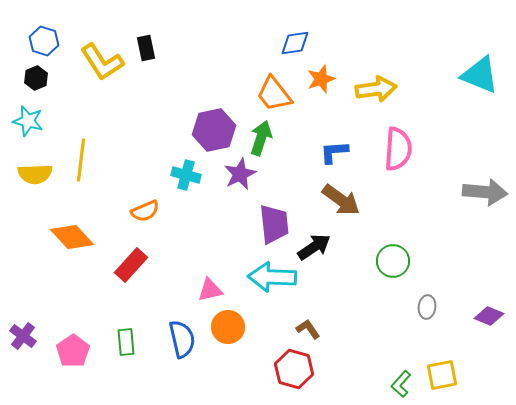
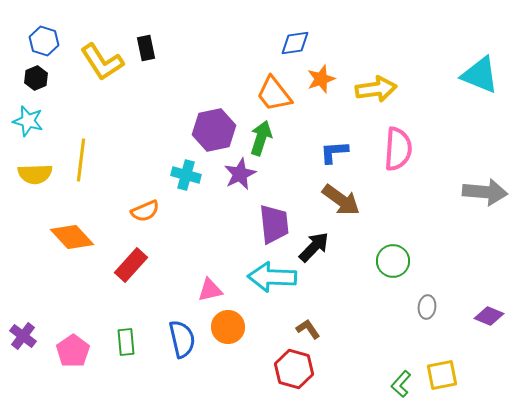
black arrow: rotated 12 degrees counterclockwise
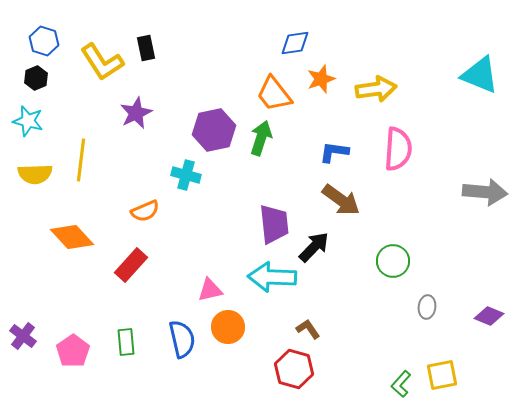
blue L-shape: rotated 12 degrees clockwise
purple star: moved 104 px left, 61 px up
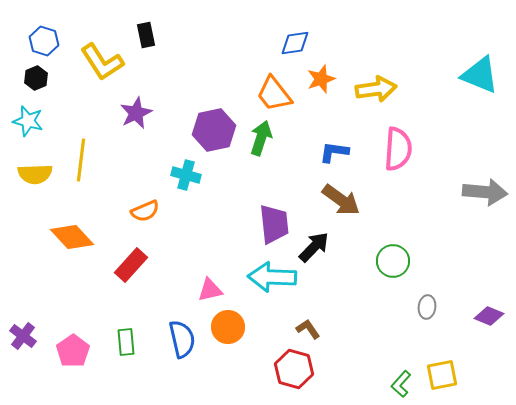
black rectangle: moved 13 px up
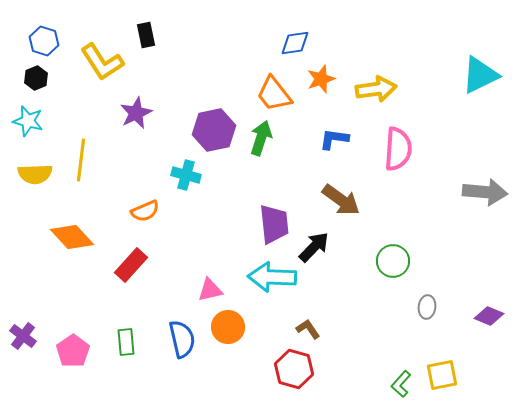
cyan triangle: rotated 48 degrees counterclockwise
blue L-shape: moved 13 px up
